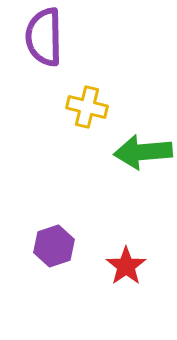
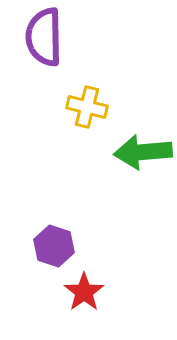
purple hexagon: rotated 24 degrees counterclockwise
red star: moved 42 px left, 26 px down
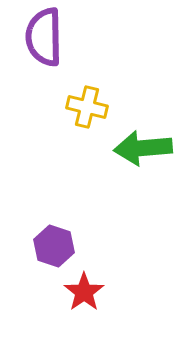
green arrow: moved 4 px up
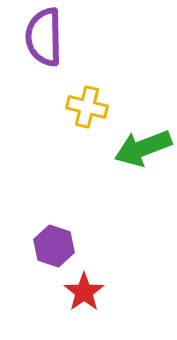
green arrow: rotated 16 degrees counterclockwise
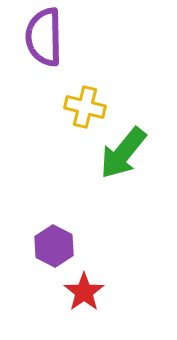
yellow cross: moved 2 px left
green arrow: moved 20 px left, 5 px down; rotated 30 degrees counterclockwise
purple hexagon: rotated 9 degrees clockwise
